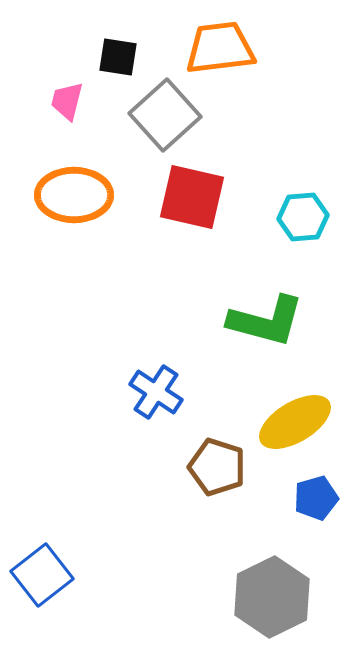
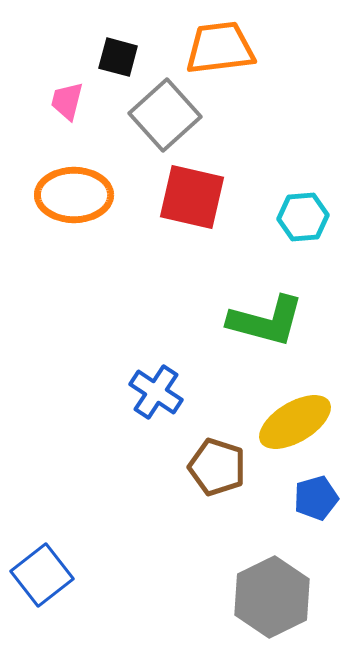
black square: rotated 6 degrees clockwise
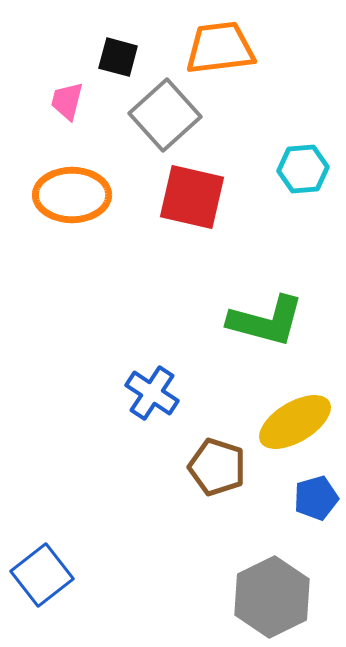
orange ellipse: moved 2 px left
cyan hexagon: moved 48 px up
blue cross: moved 4 px left, 1 px down
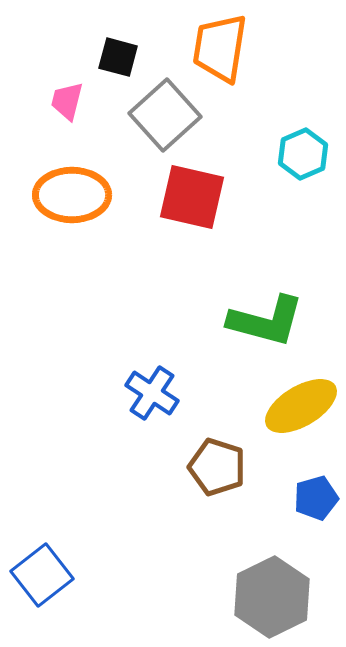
orange trapezoid: rotated 74 degrees counterclockwise
cyan hexagon: moved 15 px up; rotated 18 degrees counterclockwise
yellow ellipse: moved 6 px right, 16 px up
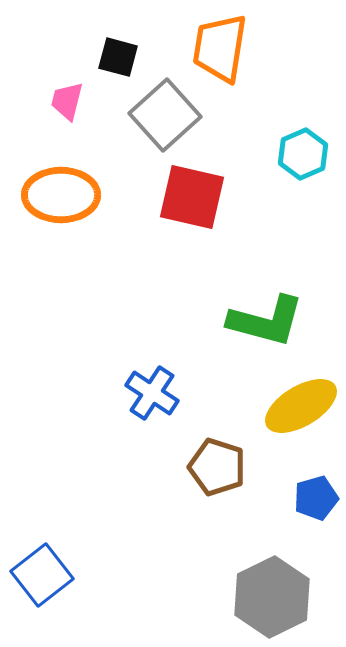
orange ellipse: moved 11 px left
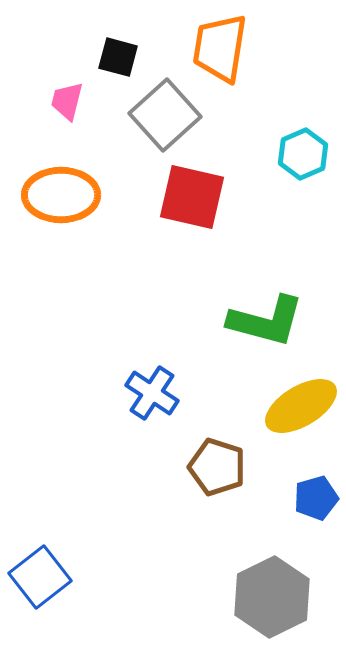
blue square: moved 2 px left, 2 px down
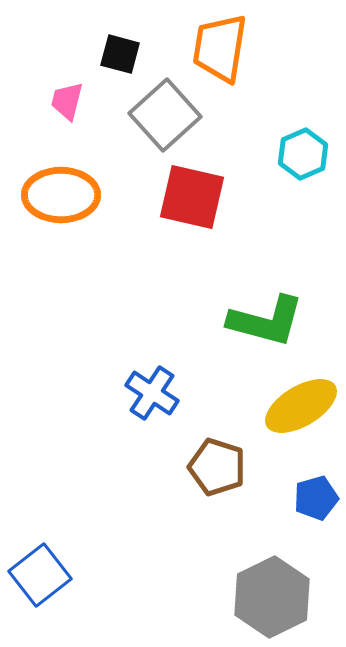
black square: moved 2 px right, 3 px up
blue square: moved 2 px up
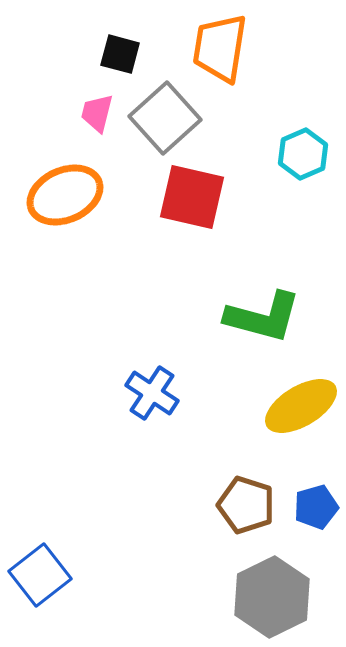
pink trapezoid: moved 30 px right, 12 px down
gray square: moved 3 px down
orange ellipse: moved 4 px right; rotated 24 degrees counterclockwise
green L-shape: moved 3 px left, 4 px up
brown pentagon: moved 29 px right, 38 px down
blue pentagon: moved 9 px down
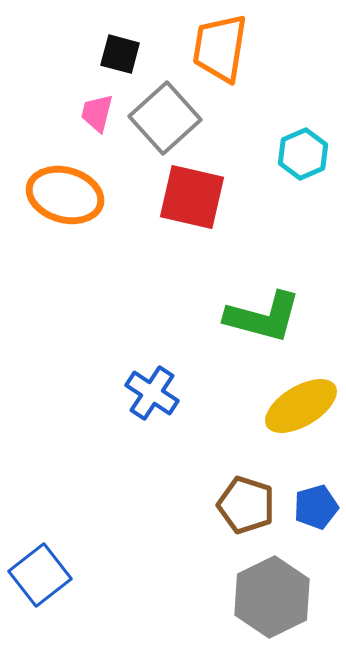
orange ellipse: rotated 40 degrees clockwise
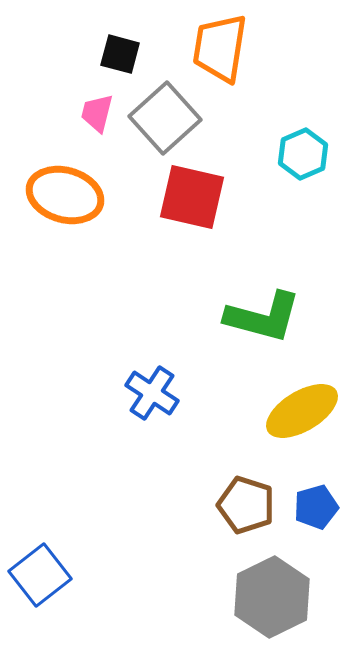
yellow ellipse: moved 1 px right, 5 px down
